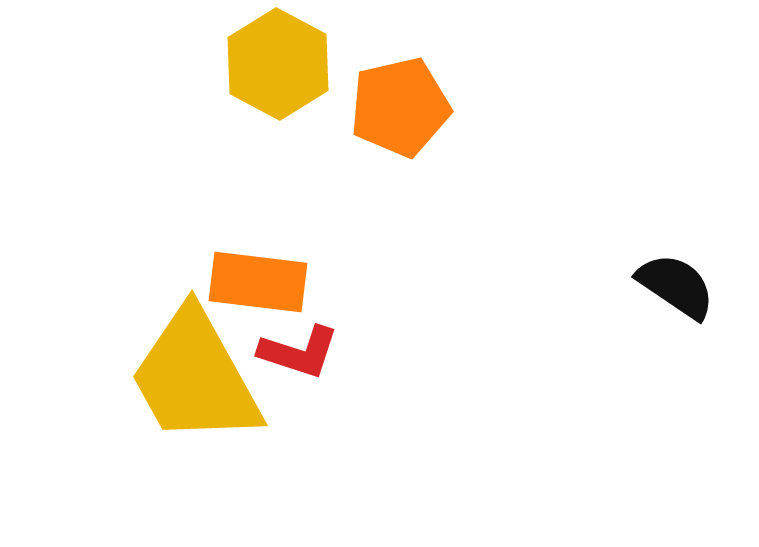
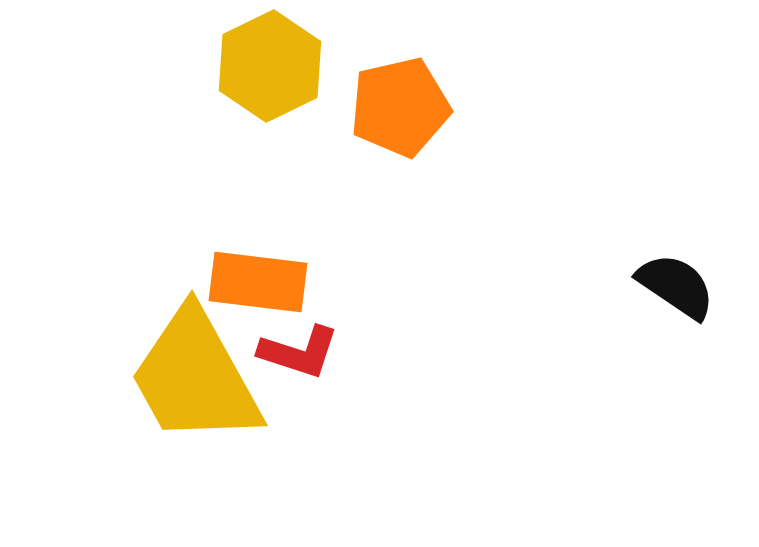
yellow hexagon: moved 8 px left, 2 px down; rotated 6 degrees clockwise
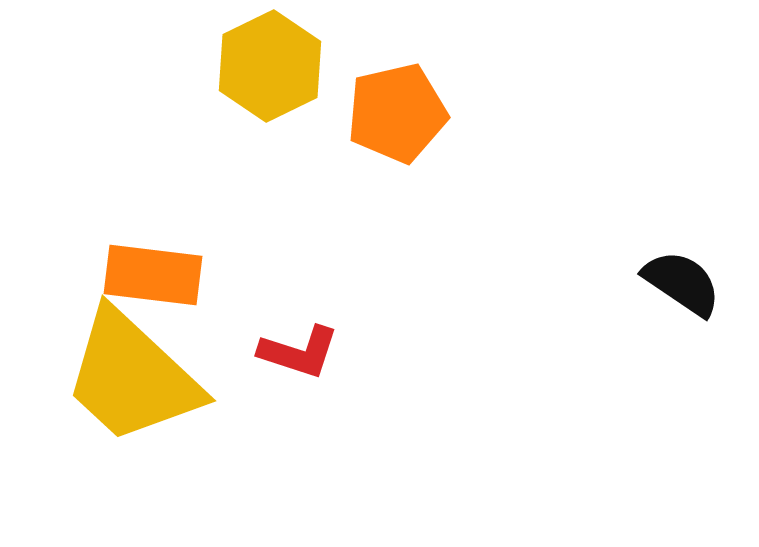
orange pentagon: moved 3 px left, 6 px down
orange rectangle: moved 105 px left, 7 px up
black semicircle: moved 6 px right, 3 px up
yellow trapezoid: moved 63 px left; rotated 18 degrees counterclockwise
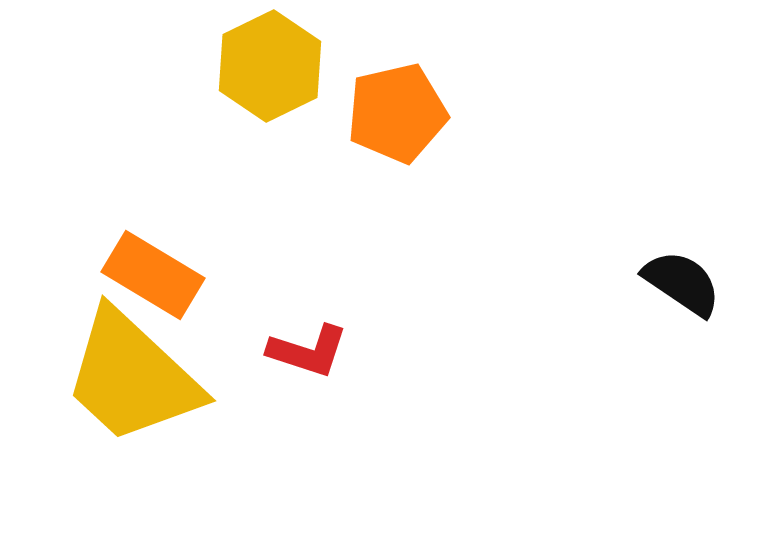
orange rectangle: rotated 24 degrees clockwise
red L-shape: moved 9 px right, 1 px up
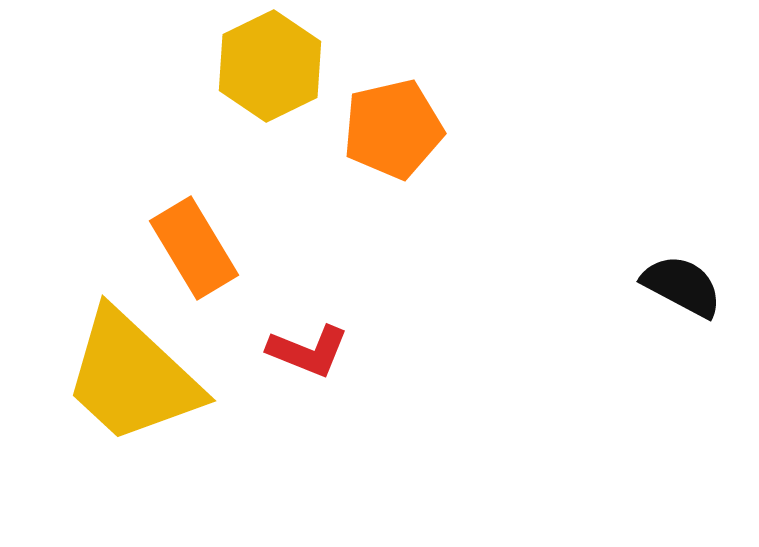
orange pentagon: moved 4 px left, 16 px down
orange rectangle: moved 41 px right, 27 px up; rotated 28 degrees clockwise
black semicircle: moved 3 px down; rotated 6 degrees counterclockwise
red L-shape: rotated 4 degrees clockwise
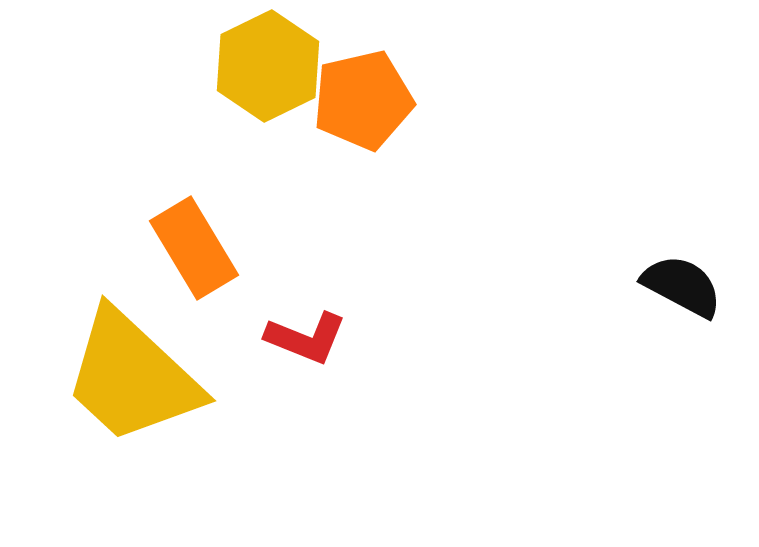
yellow hexagon: moved 2 px left
orange pentagon: moved 30 px left, 29 px up
red L-shape: moved 2 px left, 13 px up
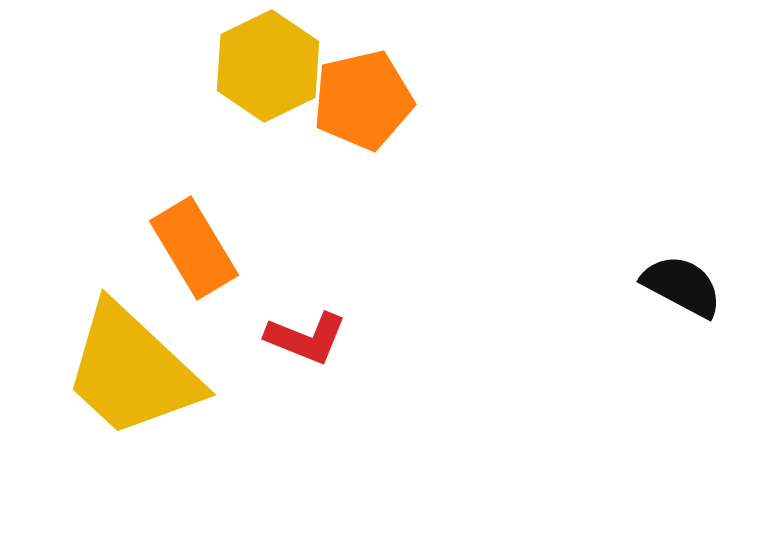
yellow trapezoid: moved 6 px up
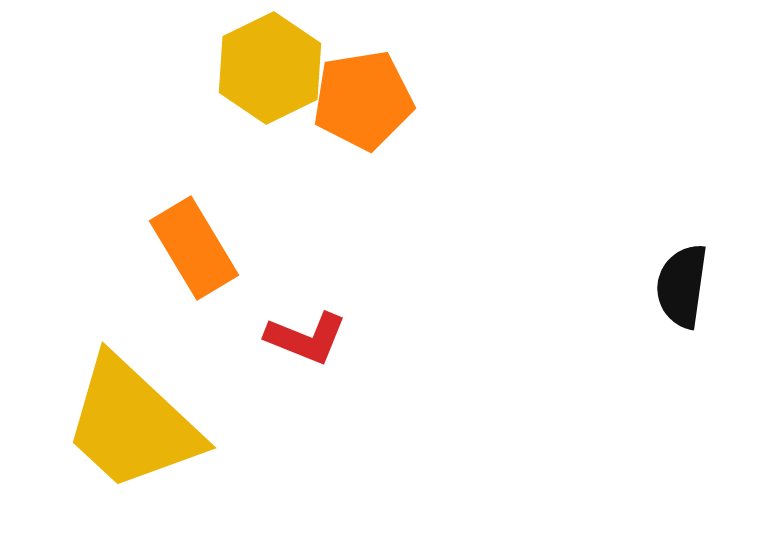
yellow hexagon: moved 2 px right, 2 px down
orange pentagon: rotated 4 degrees clockwise
black semicircle: rotated 110 degrees counterclockwise
yellow trapezoid: moved 53 px down
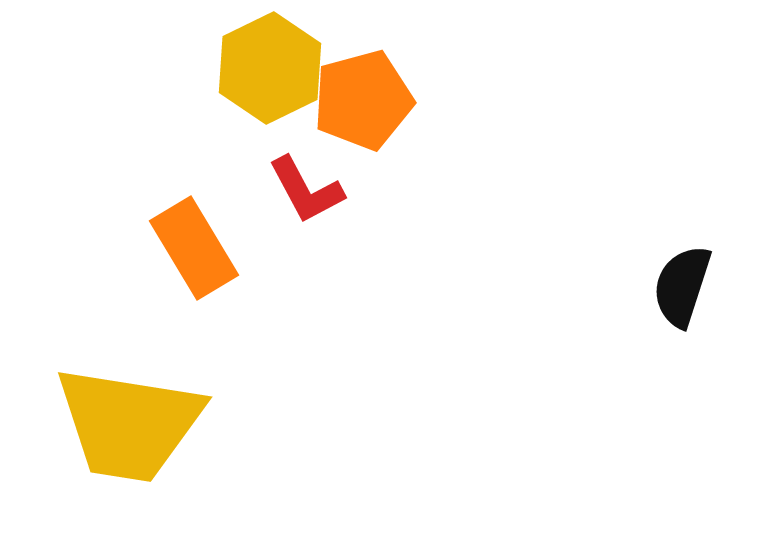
orange pentagon: rotated 6 degrees counterclockwise
black semicircle: rotated 10 degrees clockwise
red L-shape: moved 148 px up; rotated 40 degrees clockwise
yellow trapezoid: moved 3 px left; rotated 34 degrees counterclockwise
